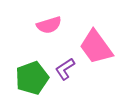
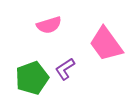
pink trapezoid: moved 10 px right, 3 px up
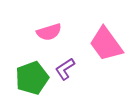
pink semicircle: moved 7 px down
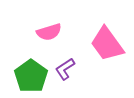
pink trapezoid: moved 1 px right
green pentagon: moved 1 px left, 2 px up; rotated 16 degrees counterclockwise
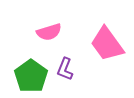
purple L-shape: rotated 35 degrees counterclockwise
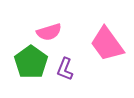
green pentagon: moved 14 px up
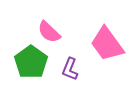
pink semicircle: rotated 60 degrees clockwise
purple L-shape: moved 5 px right
